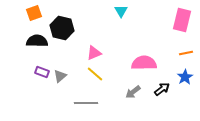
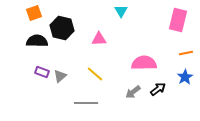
pink rectangle: moved 4 px left
pink triangle: moved 5 px right, 14 px up; rotated 21 degrees clockwise
black arrow: moved 4 px left
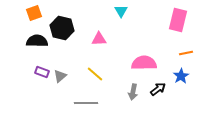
blue star: moved 4 px left, 1 px up
gray arrow: rotated 42 degrees counterclockwise
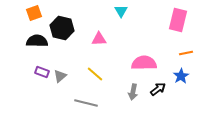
gray line: rotated 15 degrees clockwise
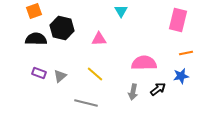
orange square: moved 2 px up
black semicircle: moved 1 px left, 2 px up
purple rectangle: moved 3 px left, 1 px down
blue star: rotated 21 degrees clockwise
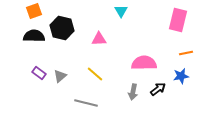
black semicircle: moved 2 px left, 3 px up
purple rectangle: rotated 16 degrees clockwise
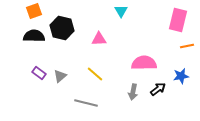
orange line: moved 1 px right, 7 px up
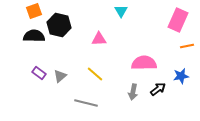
pink rectangle: rotated 10 degrees clockwise
black hexagon: moved 3 px left, 3 px up
